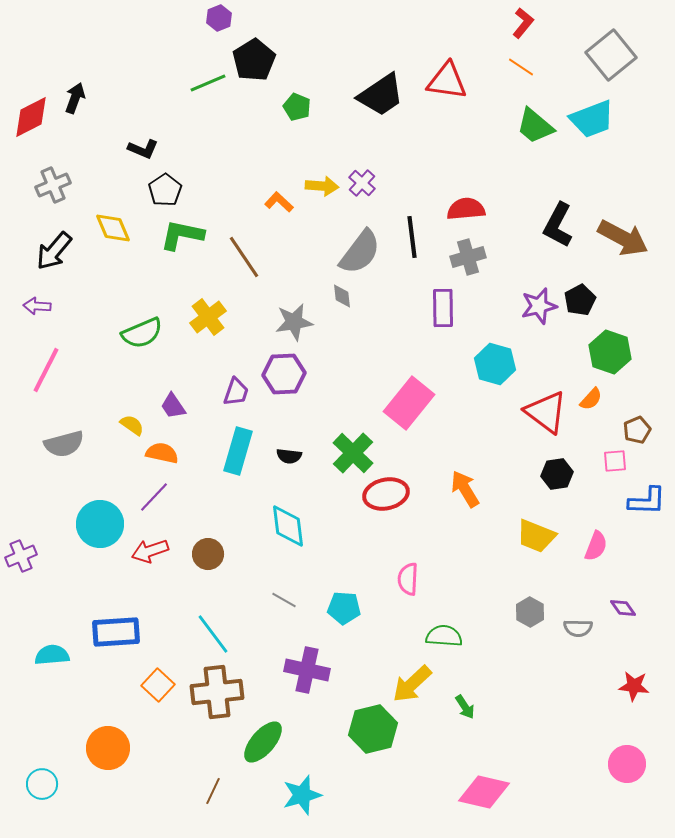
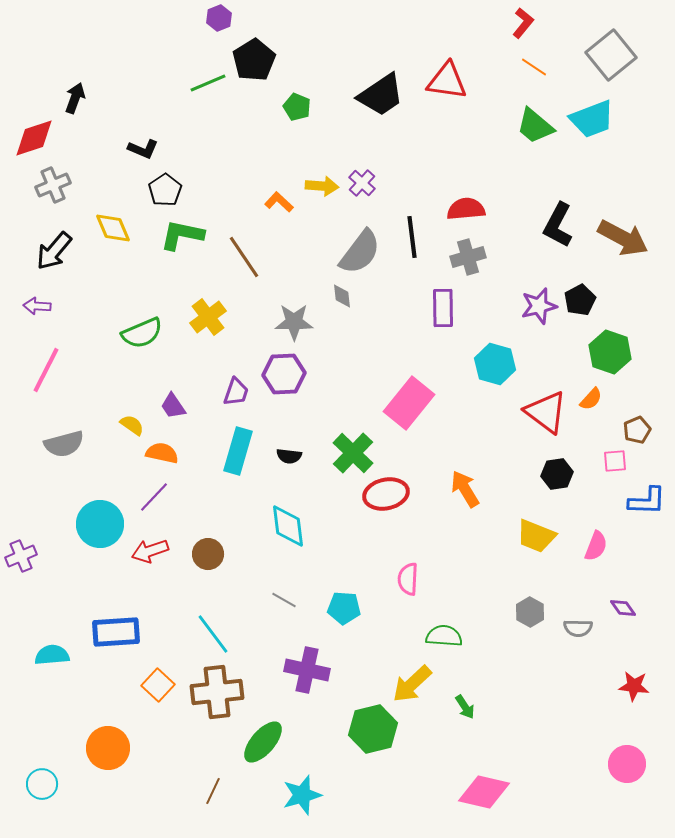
orange line at (521, 67): moved 13 px right
red diamond at (31, 117): moved 3 px right, 21 px down; rotated 9 degrees clockwise
gray star at (294, 322): rotated 9 degrees clockwise
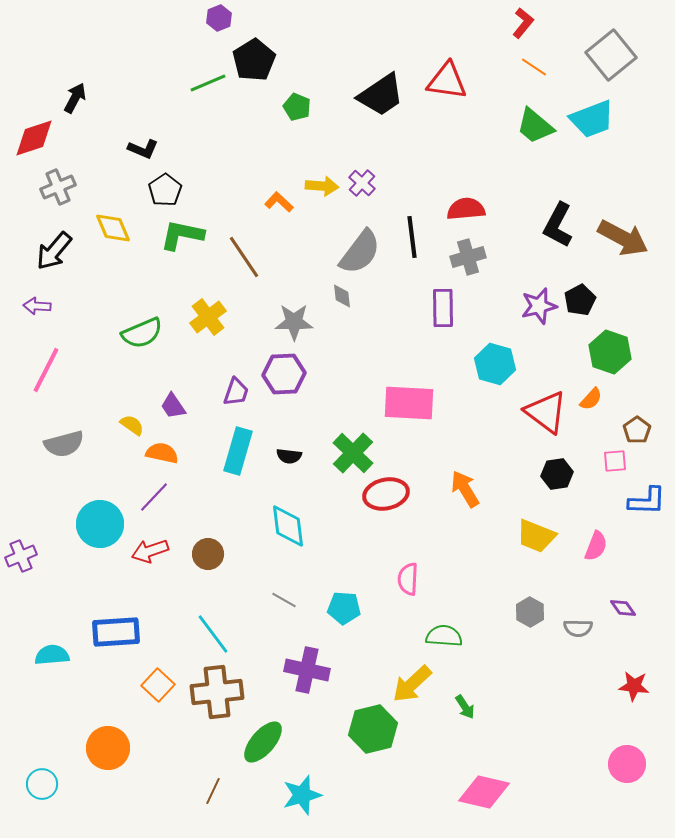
black arrow at (75, 98): rotated 8 degrees clockwise
gray cross at (53, 185): moved 5 px right, 2 px down
pink rectangle at (409, 403): rotated 54 degrees clockwise
brown pentagon at (637, 430): rotated 12 degrees counterclockwise
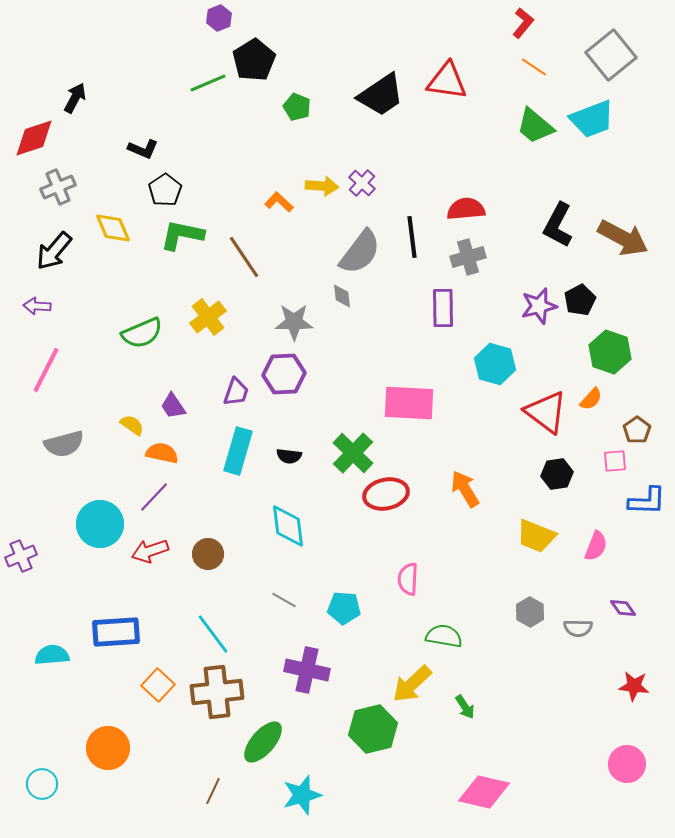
green semicircle at (444, 636): rotated 6 degrees clockwise
